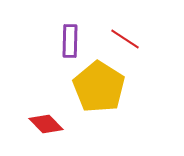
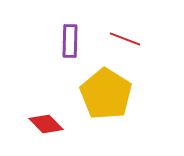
red line: rotated 12 degrees counterclockwise
yellow pentagon: moved 7 px right, 7 px down
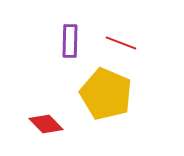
red line: moved 4 px left, 4 px down
yellow pentagon: rotated 9 degrees counterclockwise
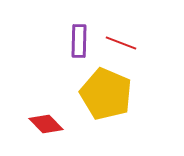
purple rectangle: moved 9 px right
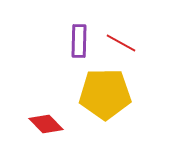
red line: rotated 8 degrees clockwise
yellow pentagon: moved 1 px left; rotated 24 degrees counterclockwise
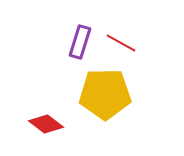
purple rectangle: moved 1 px right, 1 px down; rotated 16 degrees clockwise
red diamond: rotated 8 degrees counterclockwise
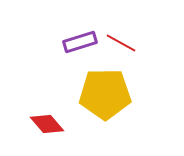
purple rectangle: rotated 56 degrees clockwise
red diamond: moved 1 px right; rotated 12 degrees clockwise
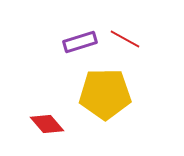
red line: moved 4 px right, 4 px up
